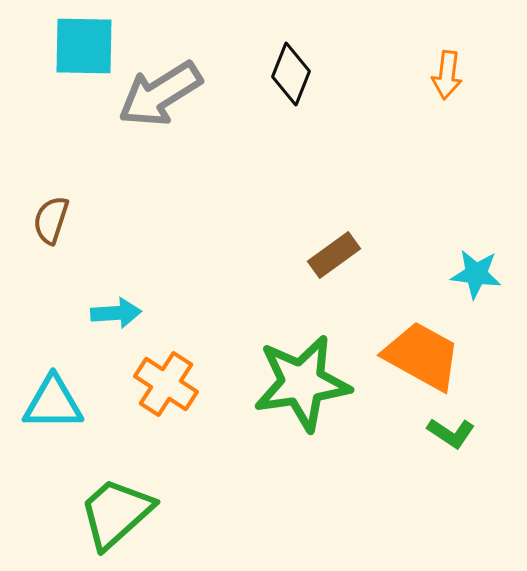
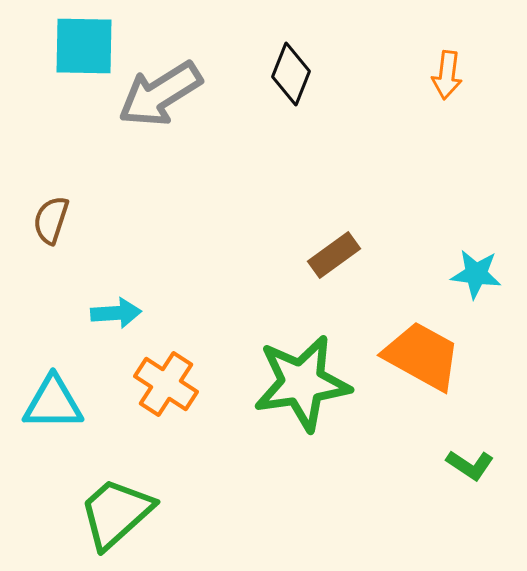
green L-shape: moved 19 px right, 32 px down
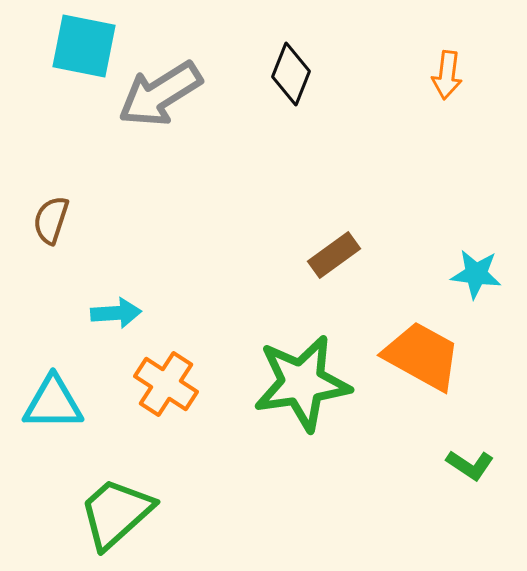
cyan square: rotated 10 degrees clockwise
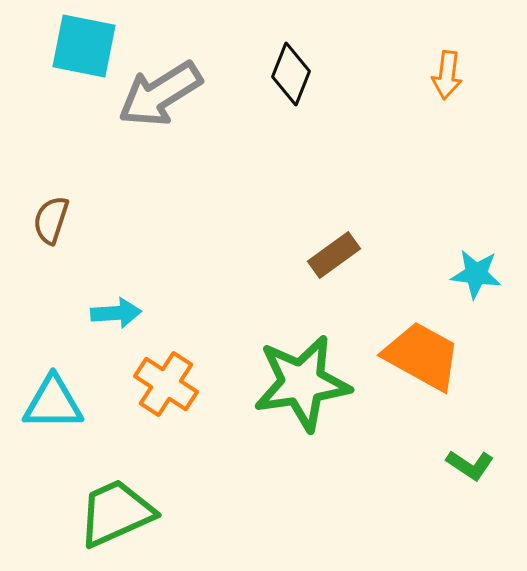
green trapezoid: rotated 18 degrees clockwise
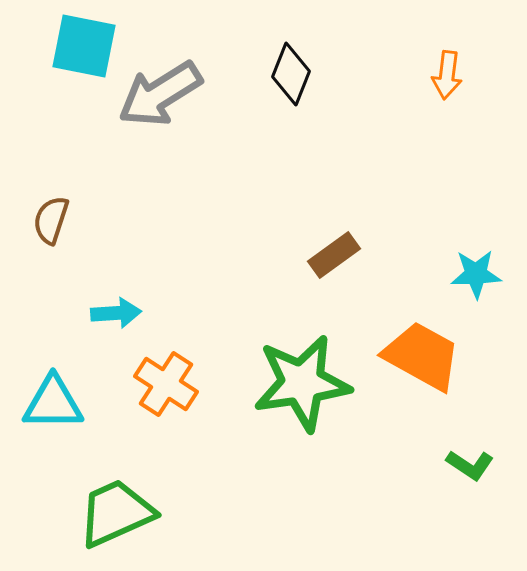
cyan star: rotated 9 degrees counterclockwise
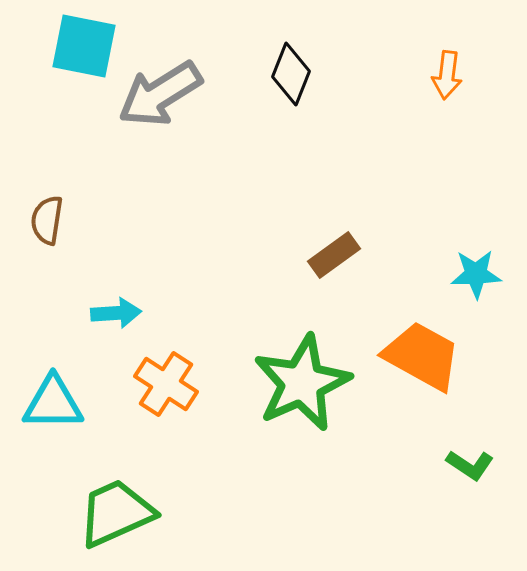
brown semicircle: moved 4 px left; rotated 9 degrees counterclockwise
green star: rotated 16 degrees counterclockwise
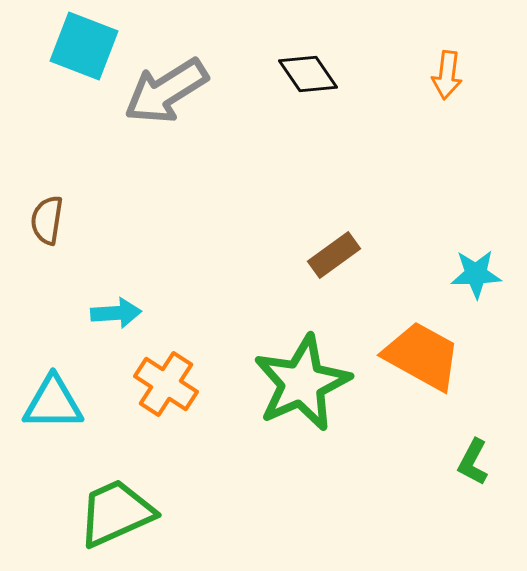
cyan square: rotated 10 degrees clockwise
black diamond: moved 17 px right; rotated 56 degrees counterclockwise
gray arrow: moved 6 px right, 3 px up
green L-shape: moved 3 px right, 3 px up; rotated 84 degrees clockwise
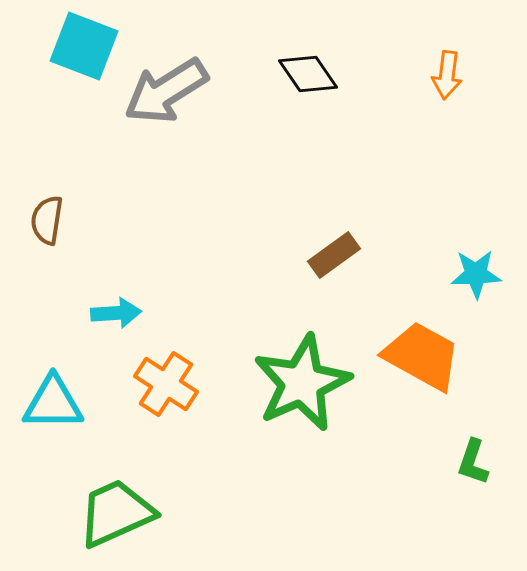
green L-shape: rotated 9 degrees counterclockwise
